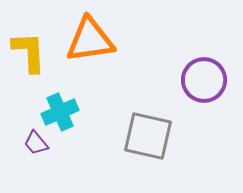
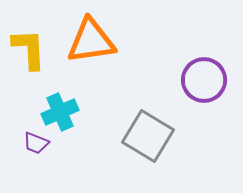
orange triangle: moved 1 px right, 1 px down
yellow L-shape: moved 3 px up
gray square: rotated 18 degrees clockwise
purple trapezoid: rotated 28 degrees counterclockwise
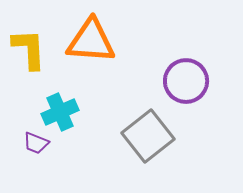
orange triangle: rotated 12 degrees clockwise
purple circle: moved 18 px left, 1 px down
gray square: rotated 21 degrees clockwise
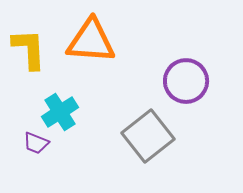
cyan cross: rotated 9 degrees counterclockwise
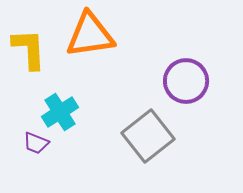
orange triangle: moved 1 px left, 6 px up; rotated 12 degrees counterclockwise
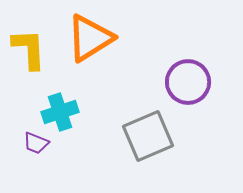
orange triangle: moved 3 px down; rotated 24 degrees counterclockwise
purple circle: moved 2 px right, 1 px down
cyan cross: rotated 15 degrees clockwise
gray square: rotated 15 degrees clockwise
